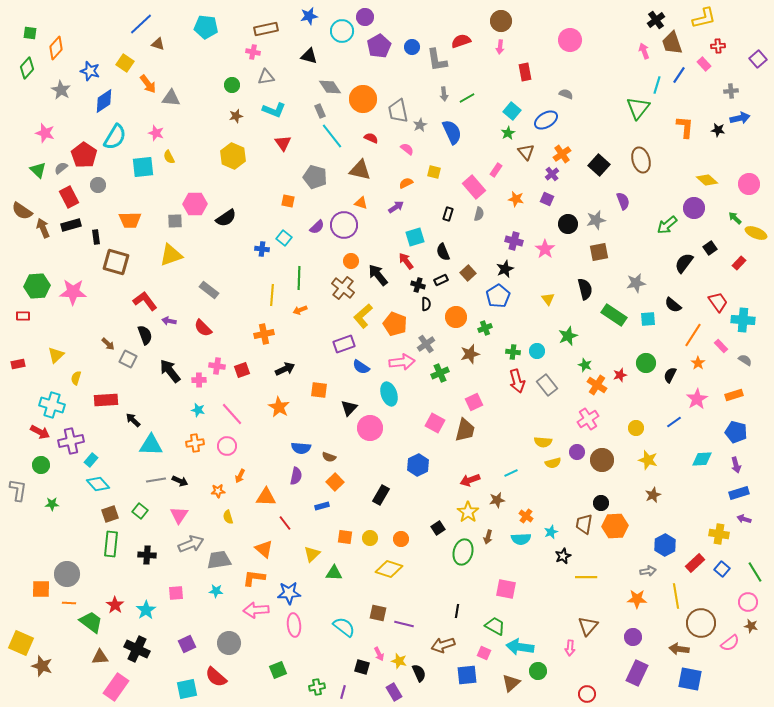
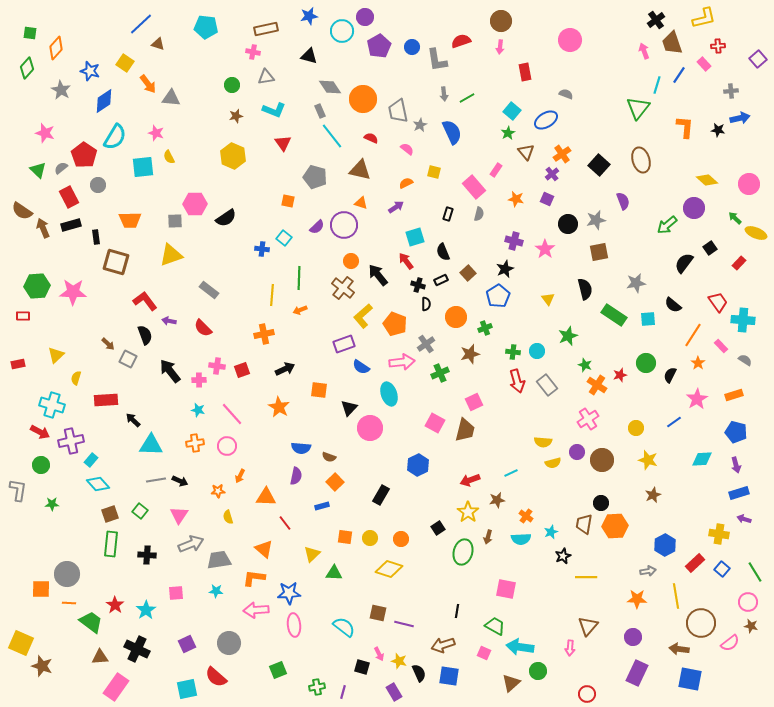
blue square at (467, 675): moved 18 px left, 1 px down; rotated 15 degrees clockwise
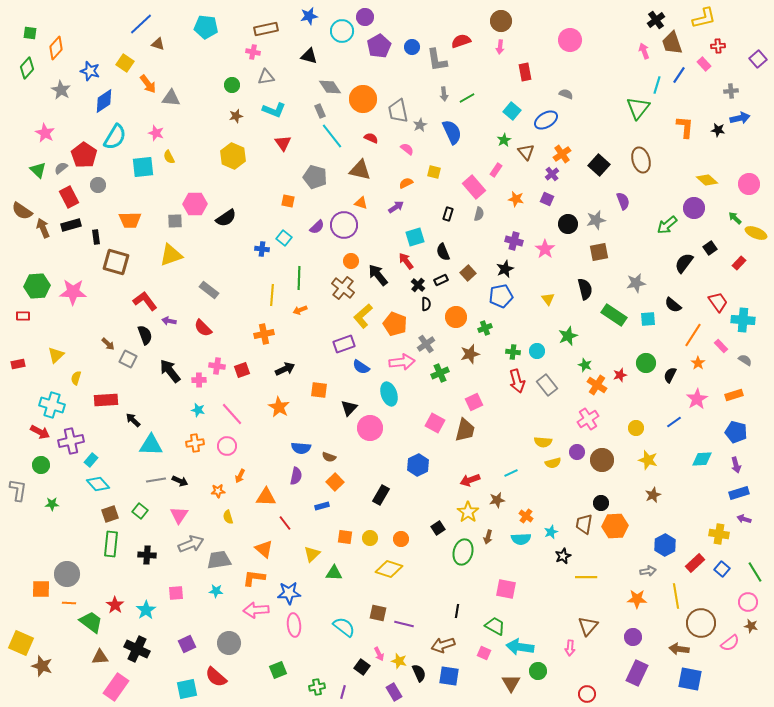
pink star at (45, 133): rotated 12 degrees clockwise
green star at (508, 133): moved 4 px left, 7 px down
black cross at (418, 285): rotated 24 degrees clockwise
blue pentagon at (498, 296): moved 3 px right; rotated 20 degrees clockwise
black square at (362, 667): rotated 21 degrees clockwise
brown triangle at (511, 683): rotated 18 degrees counterclockwise
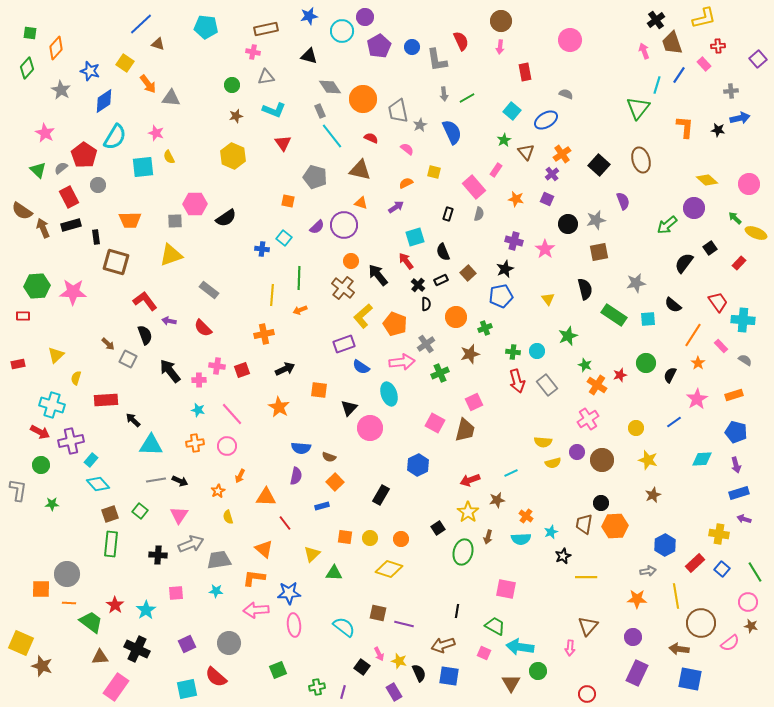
red semicircle at (461, 41): rotated 84 degrees clockwise
orange star at (218, 491): rotated 24 degrees counterclockwise
black cross at (147, 555): moved 11 px right
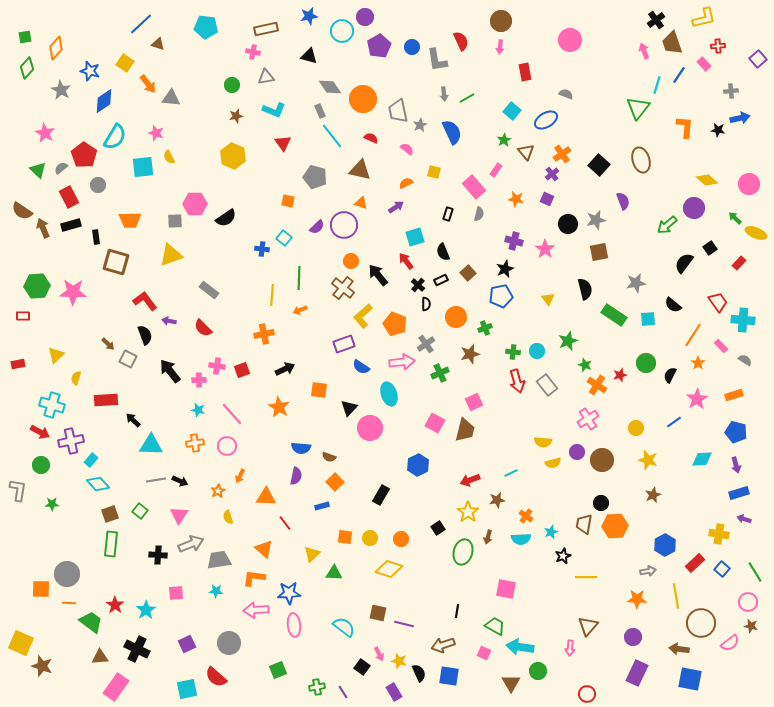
green square at (30, 33): moved 5 px left, 4 px down; rotated 16 degrees counterclockwise
green star at (568, 336): moved 5 px down
purple line at (343, 692): rotated 48 degrees counterclockwise
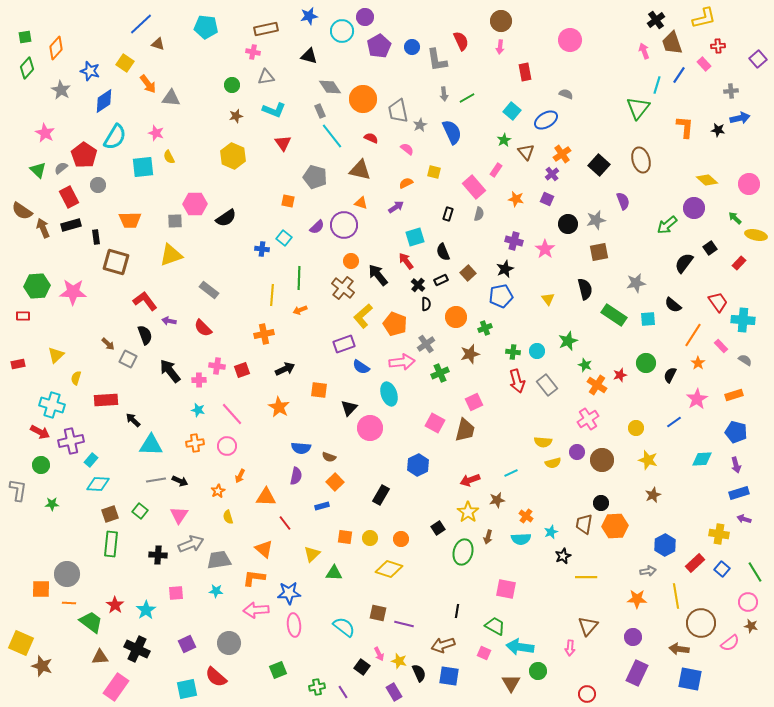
yellow ellipse at (756, 233): moved 2 px down; rotated 10 degrees counterclockwise
cyan diamond at (98, 484): rotated 45 degrees counterclockwise
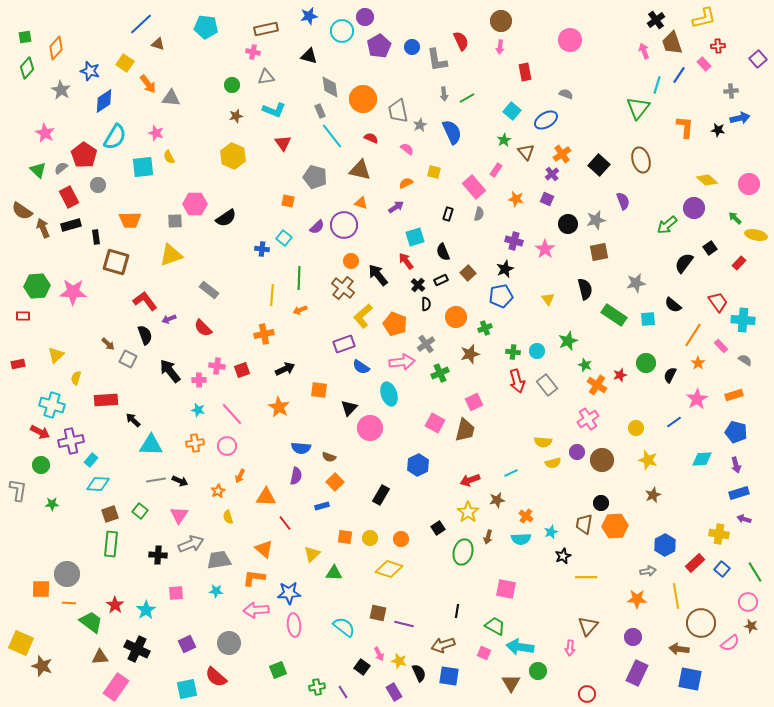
gray diamond at (330, 87): rotated 25 degrees clockwise
purple arrow at (169, 321): moved 2 px up; rotated 32 degrees counterclockwise
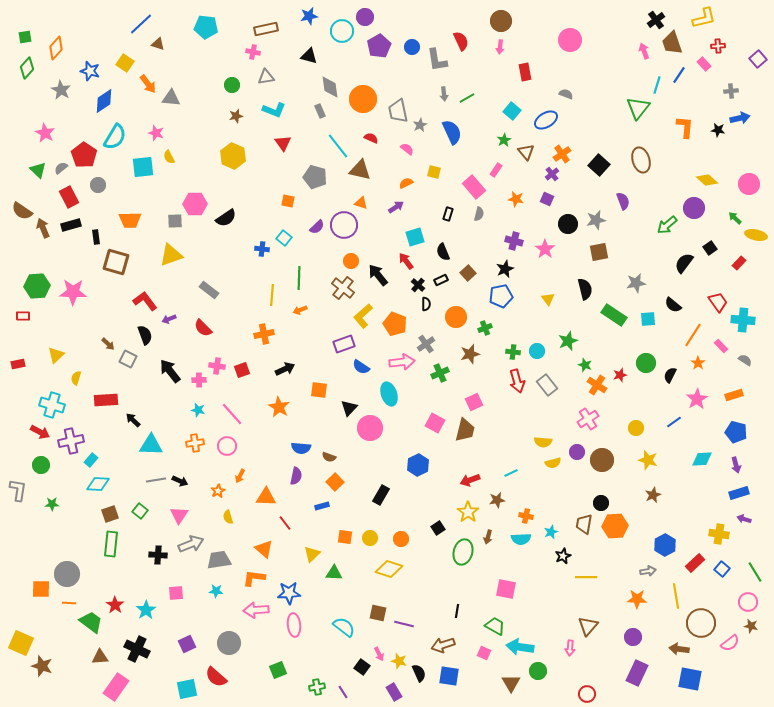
cyan line at (332, 136): moved 6 px right, 10 px down
orange cross at (526, 516): rotated 24 degrees counterclockwise
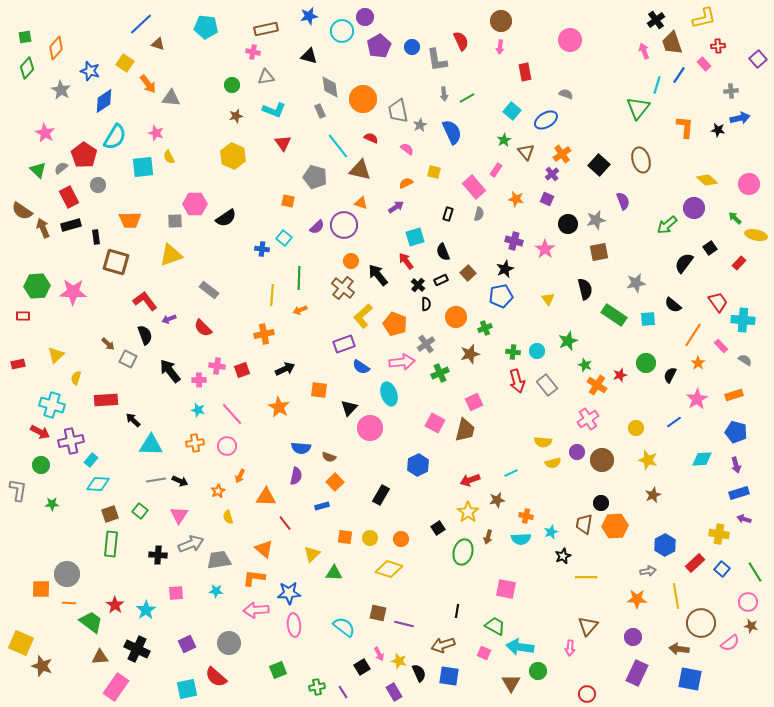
black square at (362, 667): rotated 21 degrees clockwise
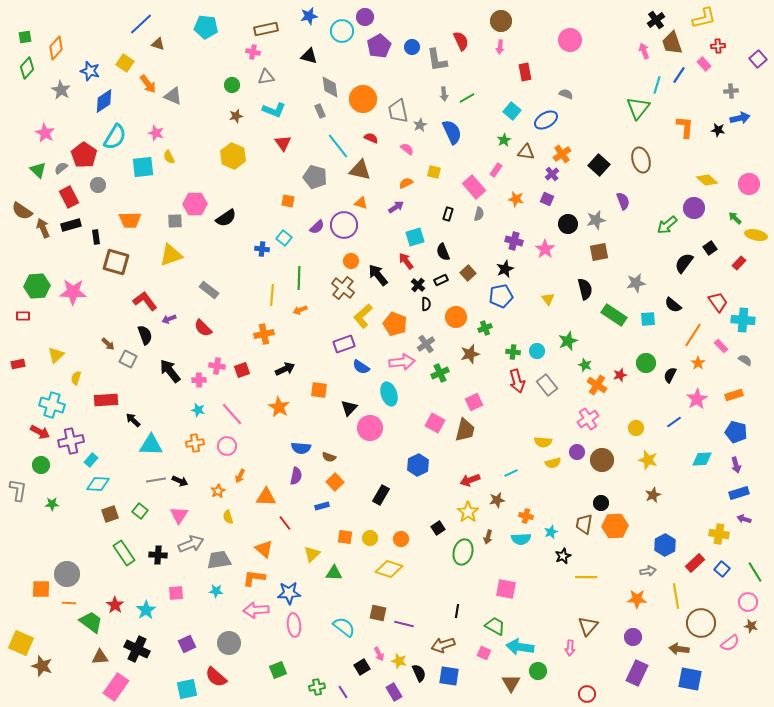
gray triangle at (171, 98): moved 2 px right, 2 px up; rotated 18 degrees clockwise
brown triangle at (526, 152): rotated 42 degrees counterclockwise
green rectangle at (111, 544): moved 13 px right, 9 px down; rotated 40 degrees counterclockwise
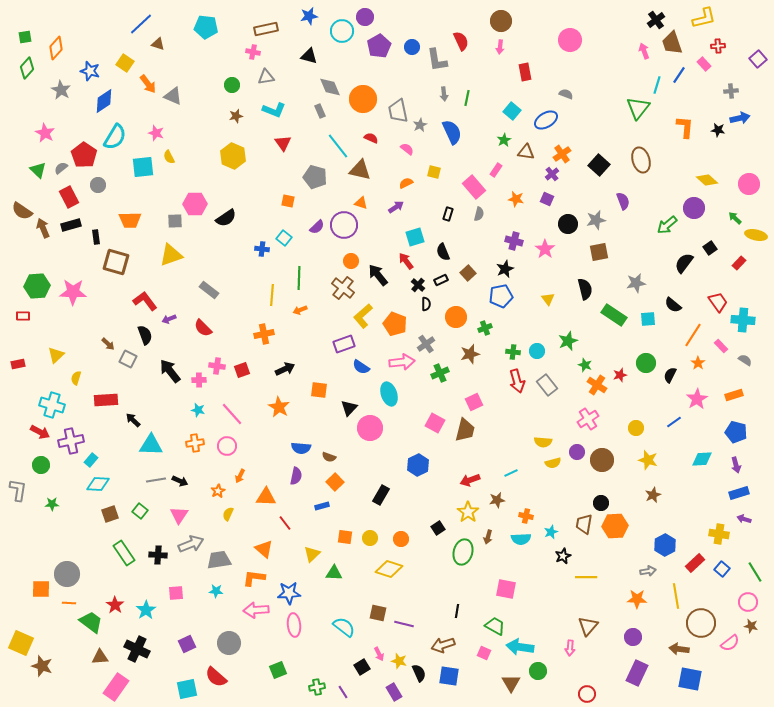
gray diamond at (330, 87): rotated 15 degrees counterclockwise
green line at (467, 98): rotated 49 degrees counterclockwise
yellow semicircle at (228, 517): moved 3 px up; rotated 40 degrees clockwise
